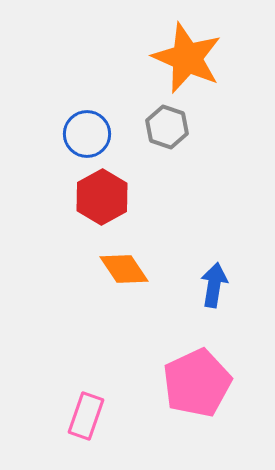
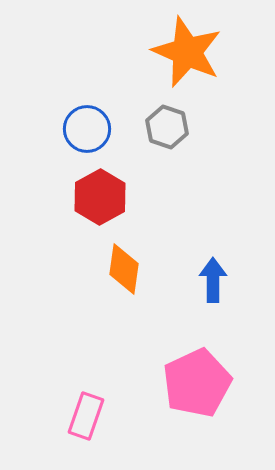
orange star: moved 6 px up
blue circle: moved 5 px up
red hexagon: moved 2 px left
orange diamond: rotated 42 degrees clockwise
blue arrow: moved 1 px left, 5 px up; rotated 9 degrees counterclockwise
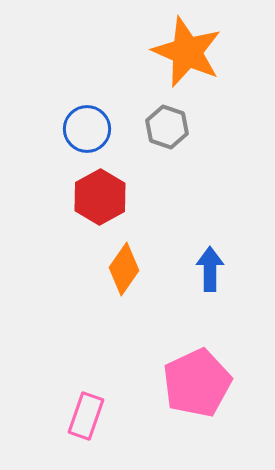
orange diamond: rotated 27 degrees clockwise
blue arrow: moved 3 px left, 11 px up
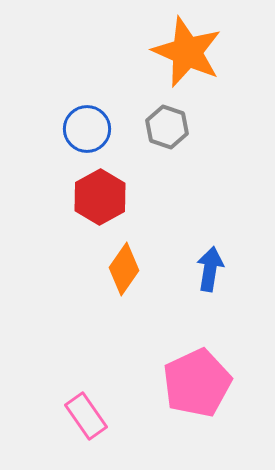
blue arrow: rotated 9 degrees clockwise
pink rectangle: rotated 54 degrees counterclockwise
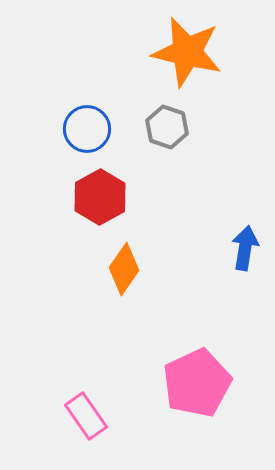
orange star: rotated 10 degrees counterclockwise
blue arrow: moved 35 px right, 21 px up
